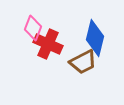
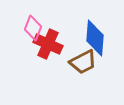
blue diamond: rotated 9 degrees counterclockwise
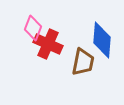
blue diamond: moved 7 px right, 2 px down
brown trapezoid: rotated 52 degrees counterclockwise
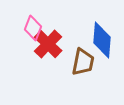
red cross: rotated 20 degrees clockwise
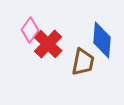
pink diamond: moved 3 px left, 2 px down; rotated 15 degrees clockwise
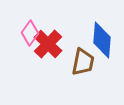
pink diamond: moved 3 px down
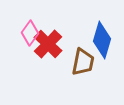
blue diamond: rotated 12 degrees clockwise
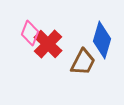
pink diamond: rotated 15 degrees counterclockwise
brown trapezoid: rotated 16 degrees clockwise
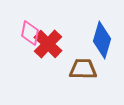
pink diamond: rotated 10 degrees counterclockwise
brown trapezoid: moved 7 px down; rotated 116 degrees counterclockwise
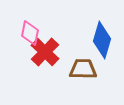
red cross: moved 3 px left, 8 px down
